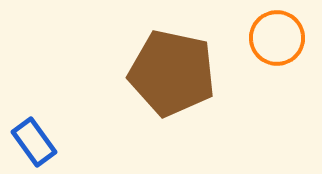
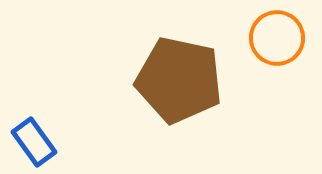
brown pentagon: moved 7 px right, 7 px down
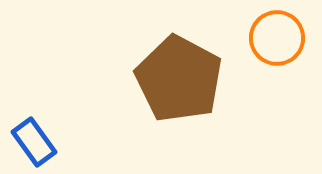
brown pentagon: moved 1 px up; rotated 16 degrees clockwise
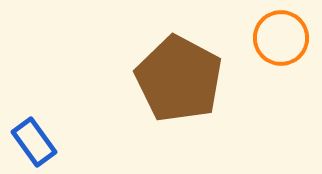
orange circle: moved 4 px right
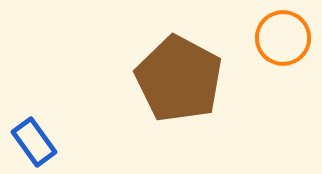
orange circle: moved 2 px right
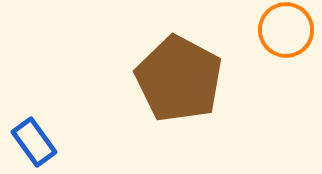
orange circle: moved 3 px right, 8 px up
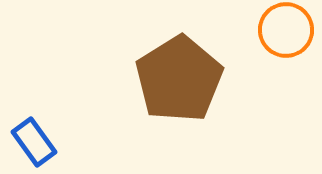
brown pentagon: rotated 12 degrees clockwise
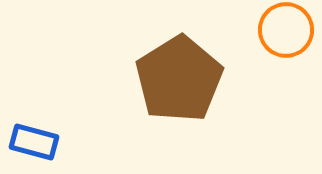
blue rectangle: rotated 39 degrees counterclockwise
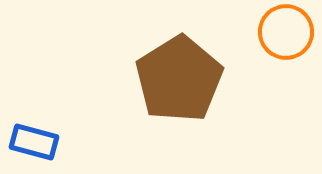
orange circle: moved 2 px down
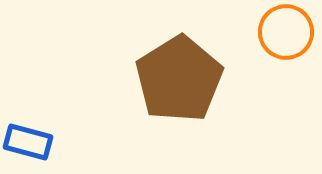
blue rectangle: moved 6 px left
